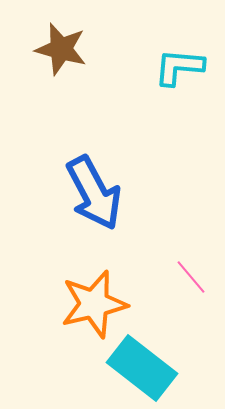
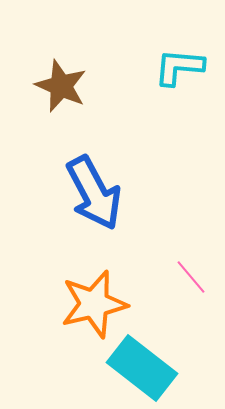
brown star: moved 37 px down; rotated 8 degrees clockwise
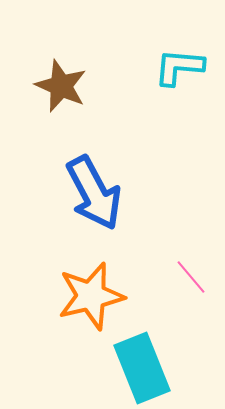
orange star: moved 3 px left, 8 px up
cyan rectangle: rotated 30 degrees clockwise
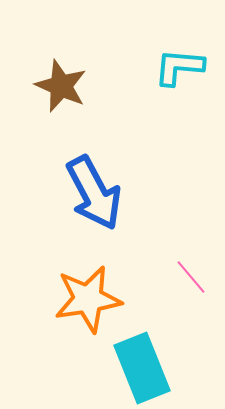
orange star: moved 3 px left, 3 px down; rotated 4 degrees clockwise
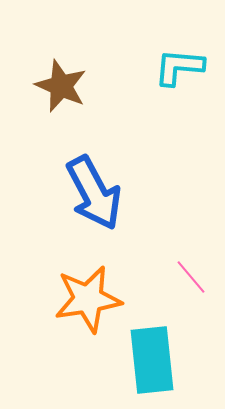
cyan rectangle: moved 10 px right, 8 px up; rotated 16 degrees clockwise
